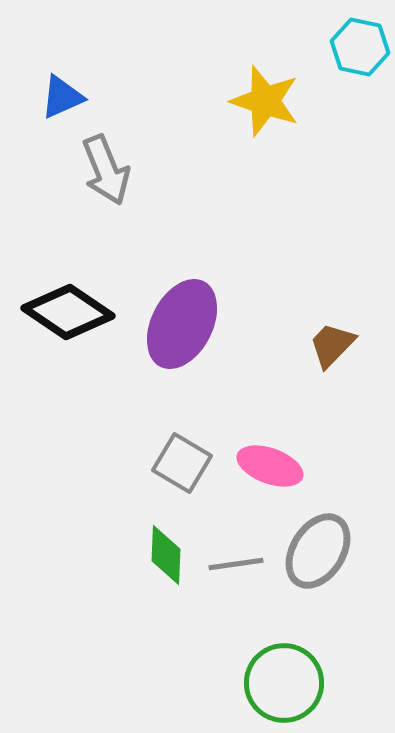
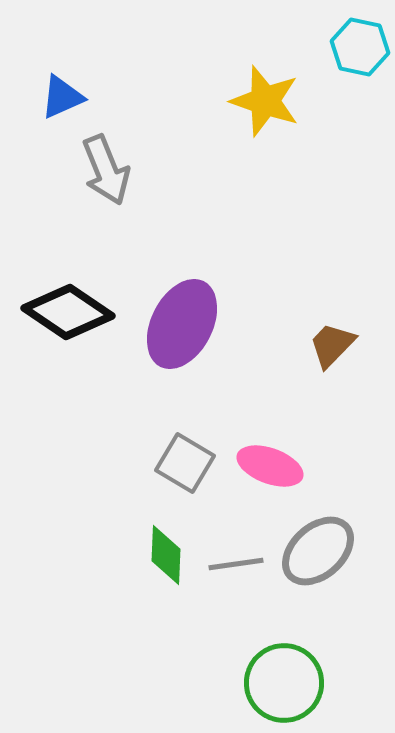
gray square: moved 3 px right
gray ellipse: rotated 16 degrees clockwise
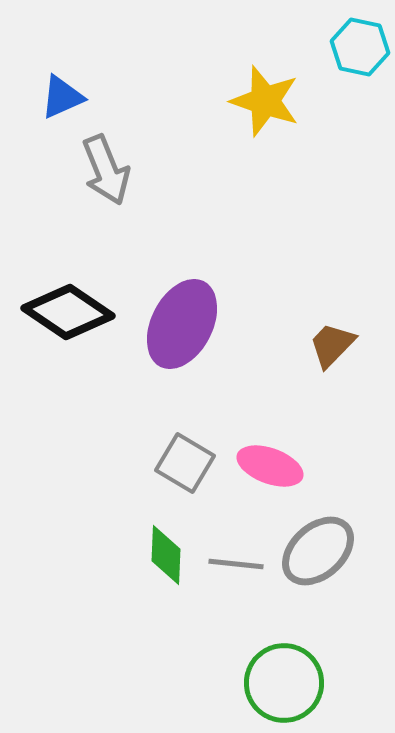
gray line: rotated 14 degrees clockwise
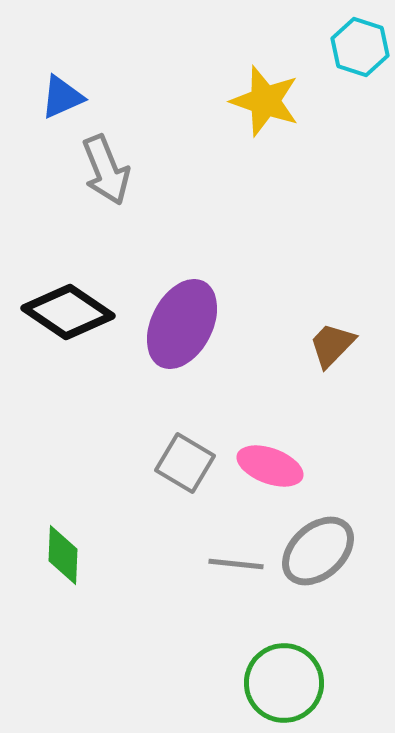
cyan hexagon: rotated 6 degrees clockwise
green diamond: moved 103 px left
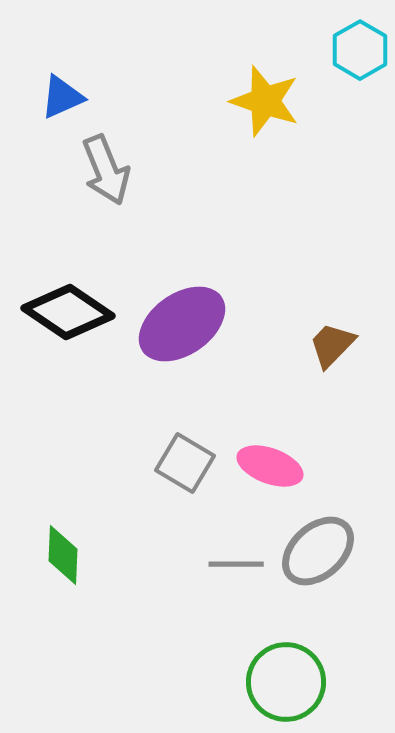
cyan hexagon: moved 3 px down; rotated 12 degrees clockwise
purple ellipse: rotated 28 degrees clockwise
gray line: rotated 6 degrees counterclockwise
green circle: moved 2 px right, 1 px up
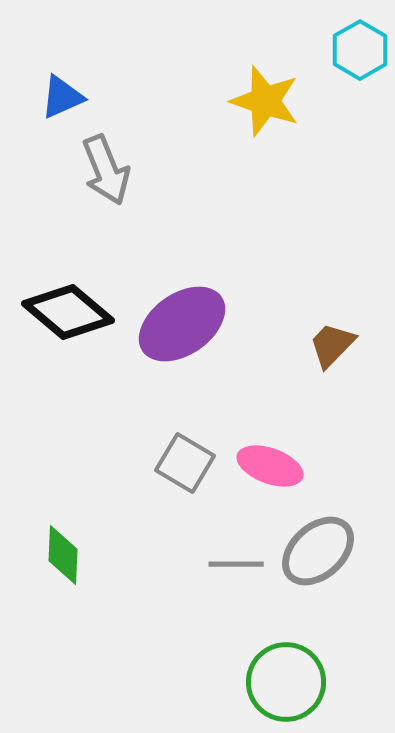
black diamond: rotated 6 degrees clockwise
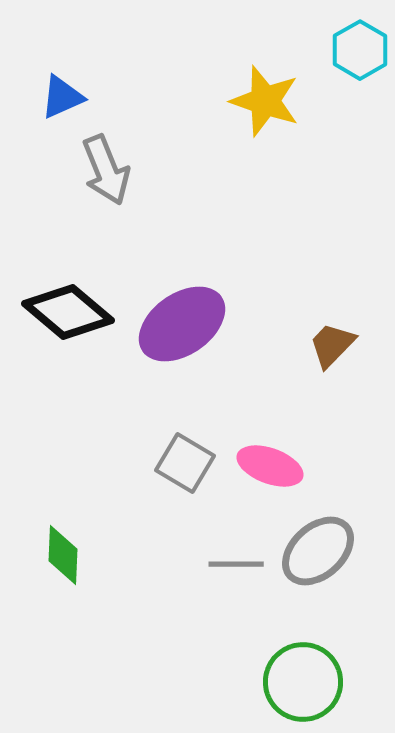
green circle: moved 17 px right
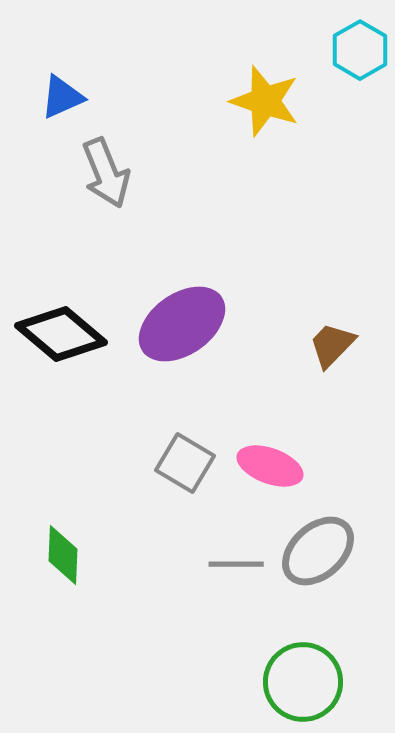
gray arrow: moved 3 px down
black diamond: moved 7 px left, 22 px down
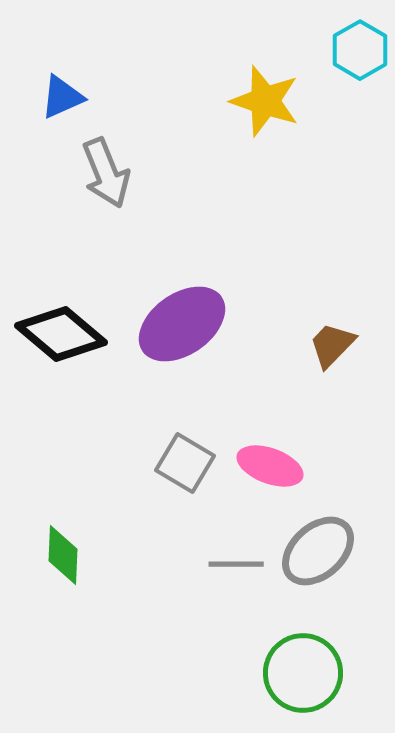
green circle: moved 9 px up
